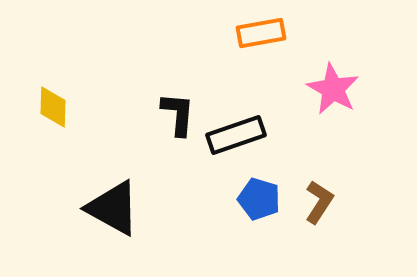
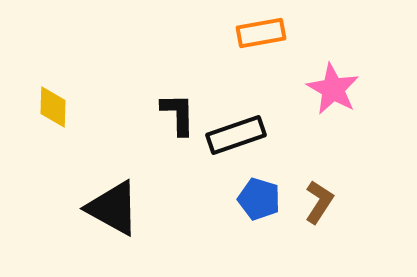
black L-shape: rotated 6 degrees counterclockwise
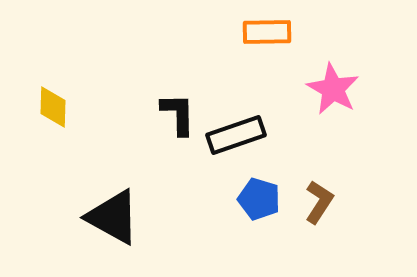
orange rectangle: moved 6 px right, 1 px up; rotated 9 degrees clockwise
black triangle: moved 9 px down
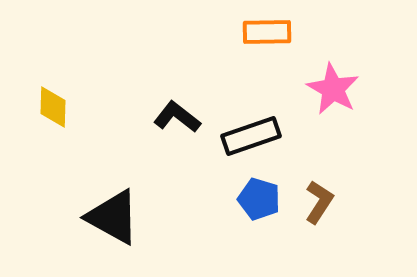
black L-shape: moved 1 px left, 3 px down; rotated 51 degrees counterclockwise
black rectangle: moved 15 px right, 1 px down
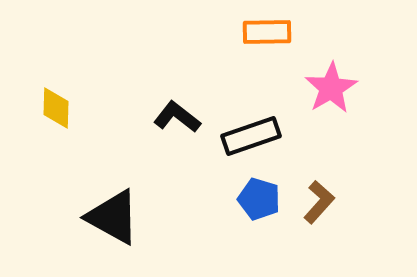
pink star: moved 2 px left, 1 px up; rotated 12 degrees clockwise
yellow diamond: moved 3 px right, 1 px down
brown L-shape: rotated 9 degrees clockwise
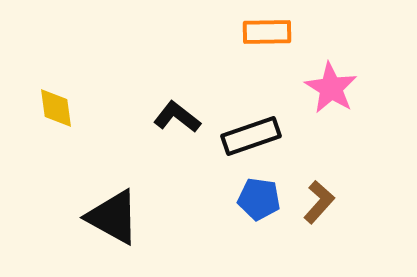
pink star: rotated 10 degrees counterclockwise
yellow diamond: rotated 9 degrees counterclockwise
blue pentagon: rotated 9 degrees counterclockwise
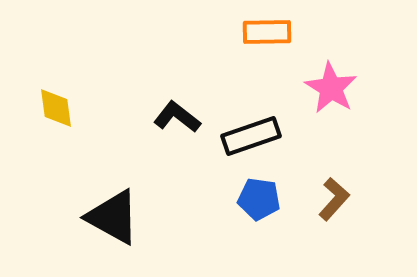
brown L-shape: moved 15 px right, 3 px up
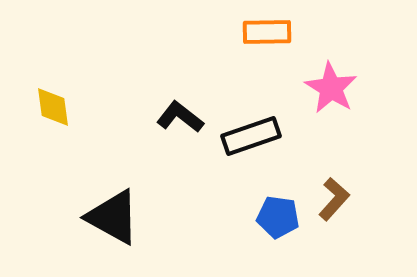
yellow diamond: moved 3 px left, 1 px up
black L-shape: moved 3 px right
blue pentagon: moved 19 px right, 18 px down
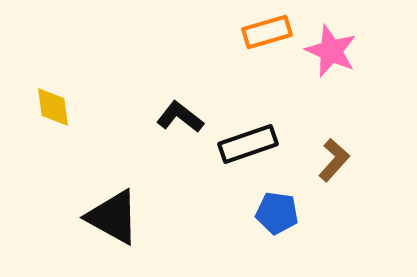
orange rectangle: rotated 15 degrees counterclockwise
pink star: moved 37 px up; rotated 8 degrees counterclockwise
black rectangle: moved 3 px left, 8 px down
brown L-shape: moved 39 px up
blue pentagon: moved 1 px left, 4 px up
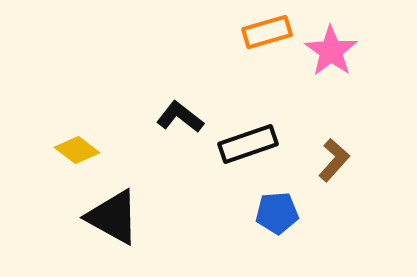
pink star: rotated 12 degrees clockwise
yellow diamond: moved 24 px right, 43 px down; rotated 45 degrees counterclockwise
blue pentagon: rotated 12 degrees counterclockwise
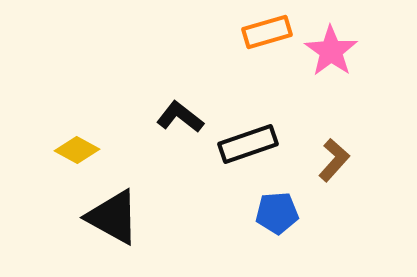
yellow diamond: rotated 9 degrees counterclockwise
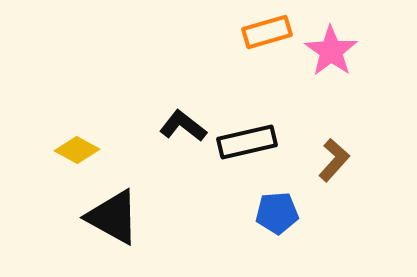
black L-shape: moved 3 px right, 9 px down
black rectangle: moved 1 px left, 2 px up; rotated 6 degrees clockwise
